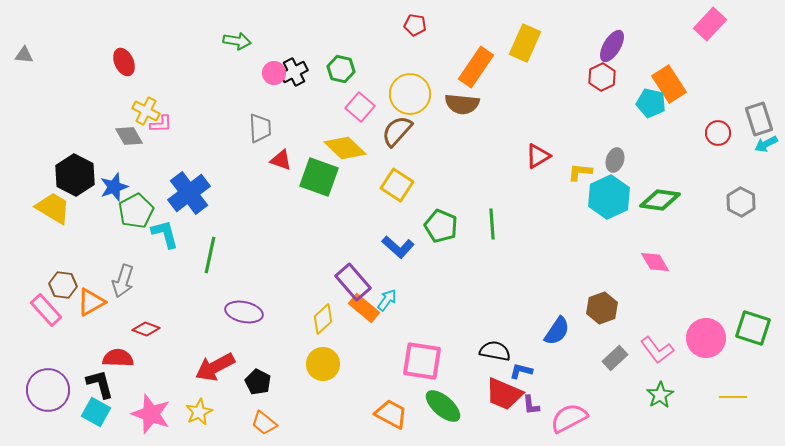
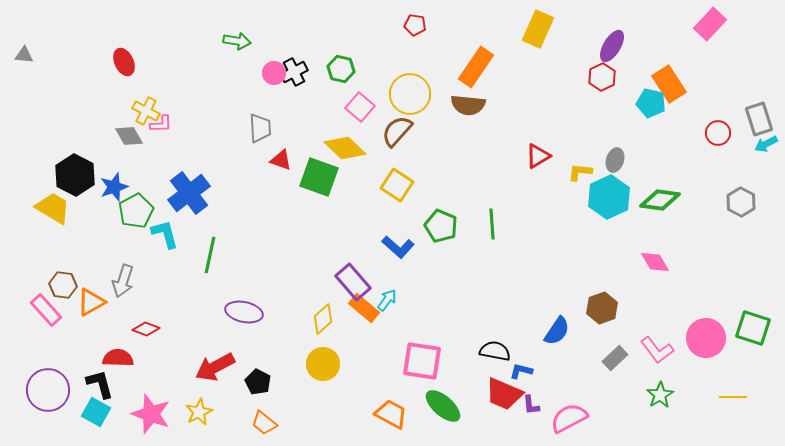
yellow rectangle at (525, 43): moved 13 px right, 14 px up
brown semicircle at (462, 104): moved 6 px right, 1 px down
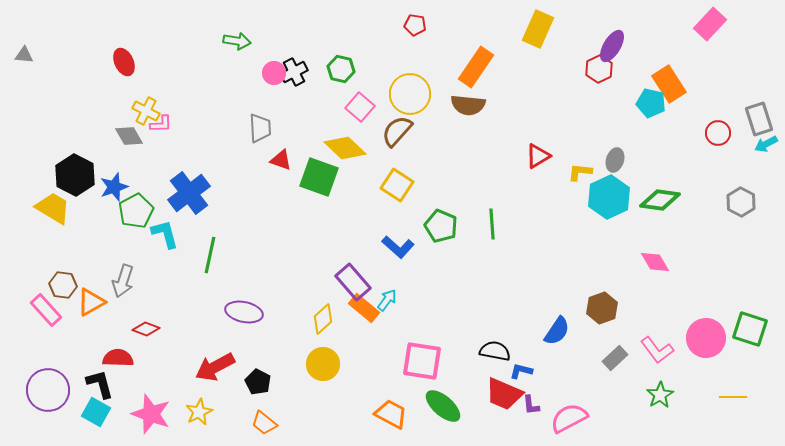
red hexagon at (602, 77): moved 3 px left, 8 px up
green square at (753, 328): moved 3 px left, 1 px down
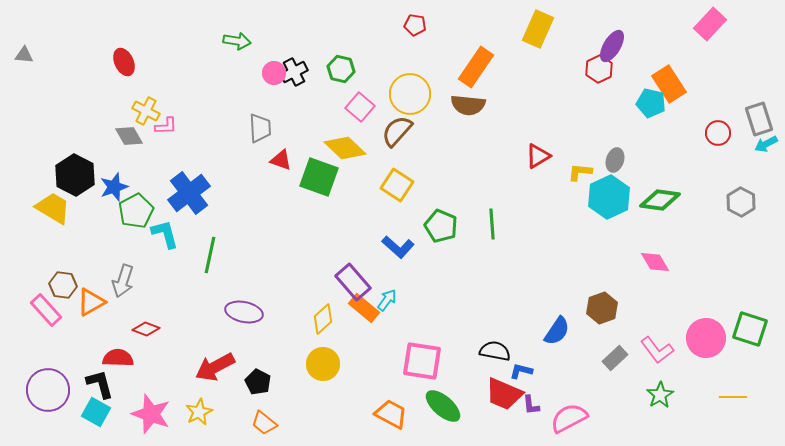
pink L-shape at (161, 124): moved 5 px right, 2 px down
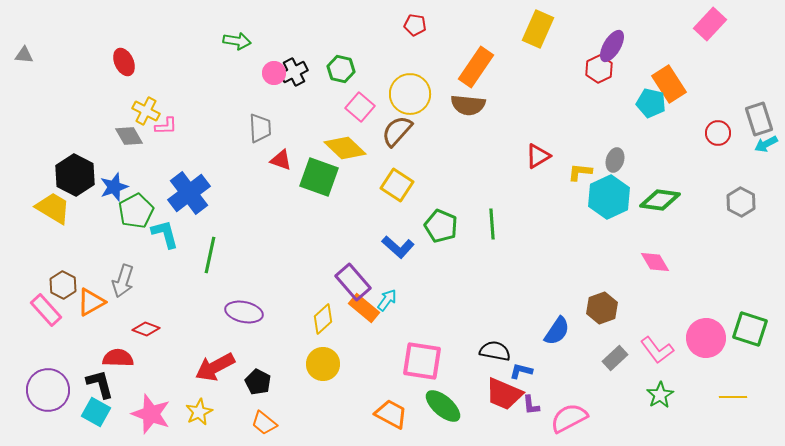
brown hexagon at (63, 285): rotated 20 degrees clockwise
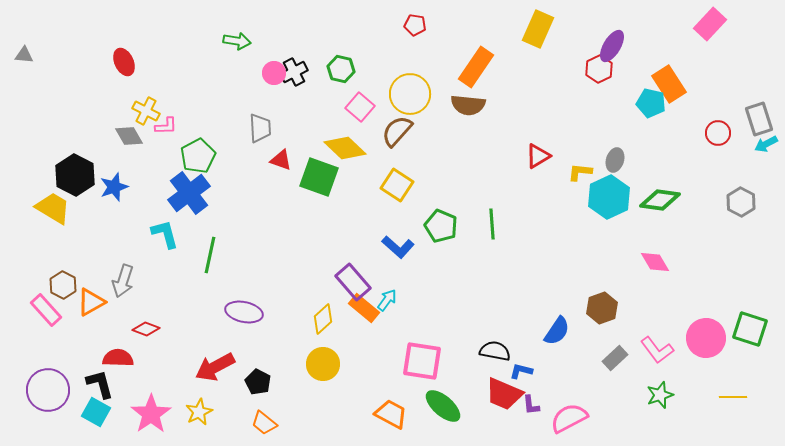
green pentagon at (136, 211): moved 62 px right, 55 px up
green star at (660, 395): rotated 12 degrees clockwise
pink star at (151, 414): rotated 18 degrees clockwise
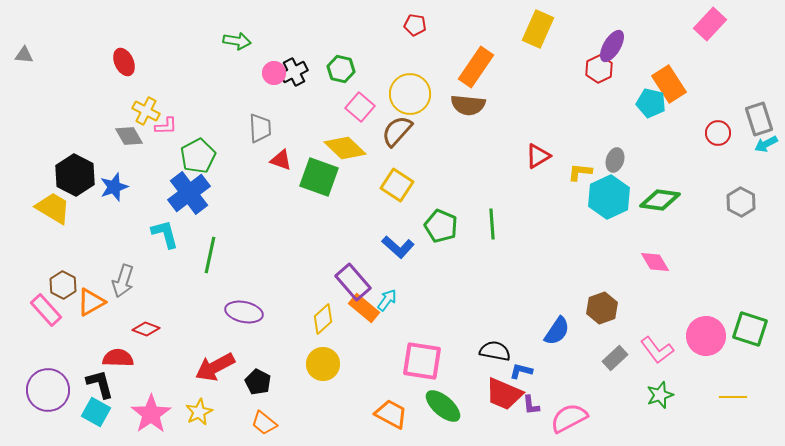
pink circle at (706, 338): moved 2 px up
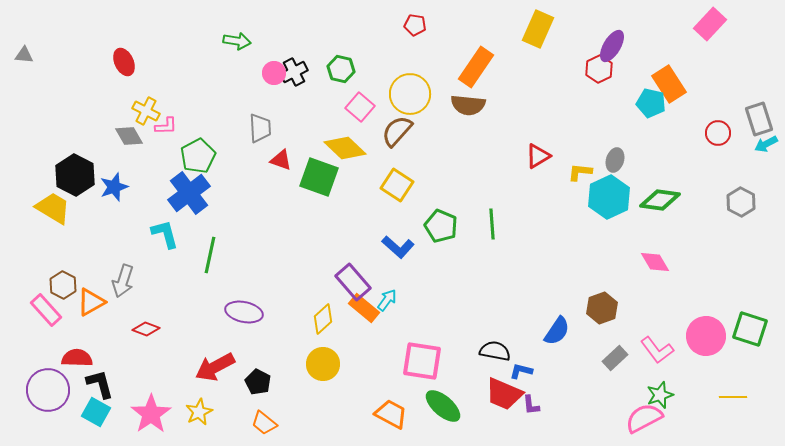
red semicircle at (118, 358): moved 41 px left
pink semicircle at (569, 418): moved 75 px right
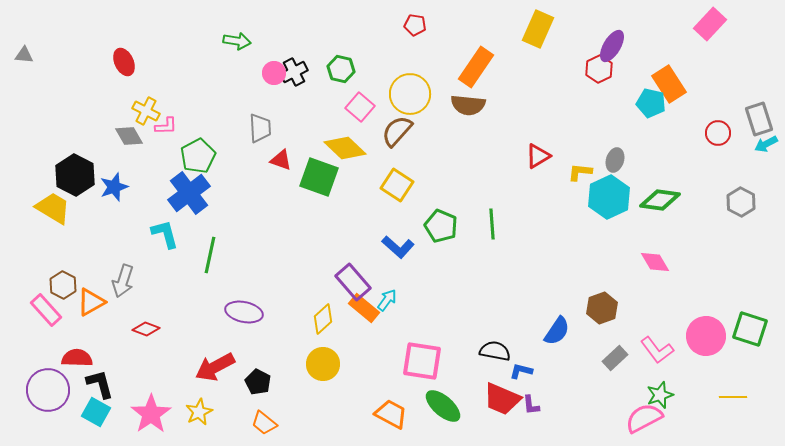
red trapezoid at (504, 394): moved 2 px left, 5 px down
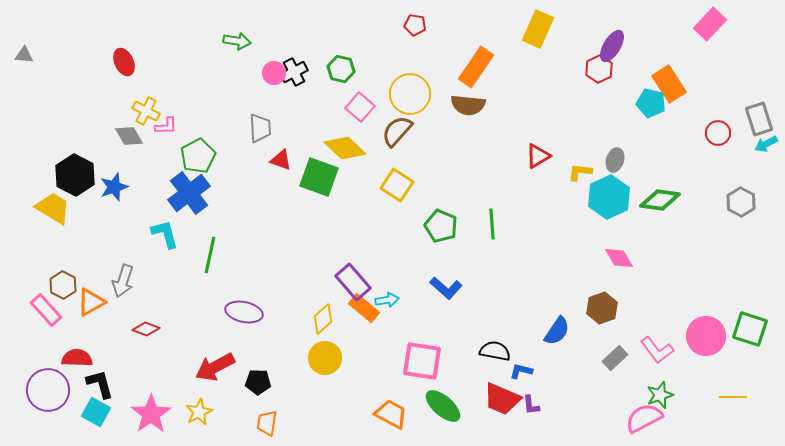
blue L-shape at (398, 247): moved 48 px right, 41 px down
pink diamond at (655, 262): moved 36 px left, 4 px up
cyan arrow at (387, 300): rotated 45 degrees clockwise
yellow circle at (323, 364): moved 2 px right, 6 px up
black pentagon at (258, 382): rotated 25 degrees counterclockwise
orange trapezoid at (264, 423): moved 3 px right; rotated 60 degrees clockwise
